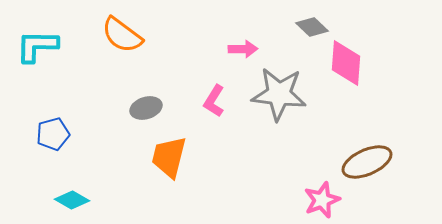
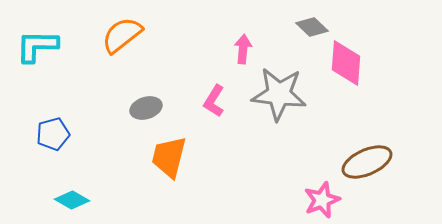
orange semicircle: rotated 105 degrees clockwise
pink arrow: rotated 84 degrees counterclockwise
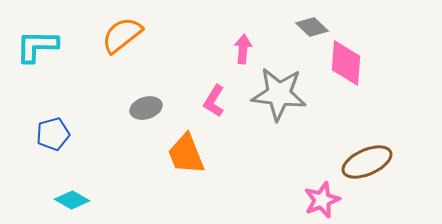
orange trapezoid: moved 17 px right, 3 px up; rotated 36 degrees counterclockwise
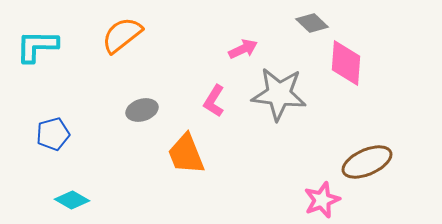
gray diamond: moved 4 px up
pink arrow: rotated 60 degrees clockwise
gray ellipse: moved 4 px left, 2 px down
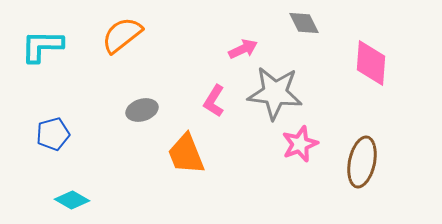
gray diamond: moved 8 px left; rotated 20 degrees clockwise
cyan L-shape: moved 5 px right
pink diamond: moved 25 px right
gray star: moved 4 px left, 1 px up
brown ellipse: moved 5 px left; rotated 54 degrees counterclockwise
pink star: moved 22 px left, 56 px up
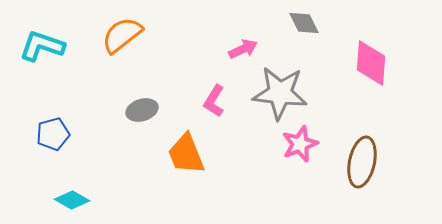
cyan L-shape: rotated 18 degrees clockwise
gray star: moved 5 px right
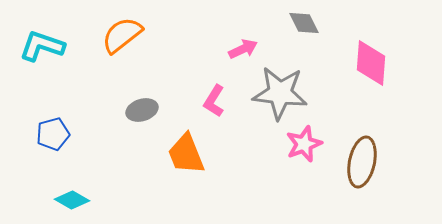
pink star: moved 4 px right
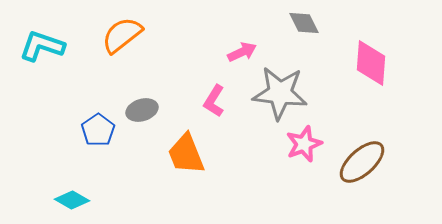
pink arrow: moved 1 px left, 3 px down
blue pentagon: moved 45 px right, 4 px up; rotated 20 degrees counterclockwise
brown ellipse: rotated 36 degrees clockwise
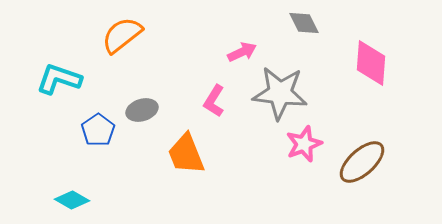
cyan L-shape: moved 17 px right, 33 px down
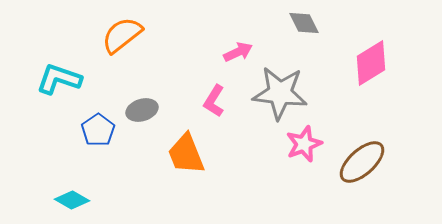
pink arrow: moved 4 px left
pink diamond: rotated 54 degrees clockwise
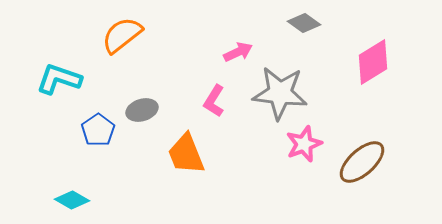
gray diamond: rotated 28 degrees counterclockwise
pink diamond: moved 2 px right, 1 px up
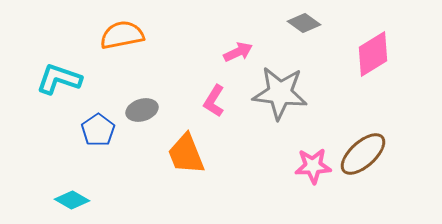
orange semicircle: rotated 27 degrees clockwise
pink diamond: moved 8 px up
pink star: moved 9 px right, 22 px down; rotated 18 degrees clockwise
brown ellipse: moved 1 px right, 8 px up
